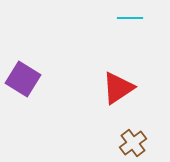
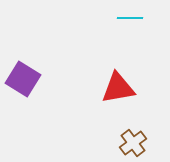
red triangle: rotated 24 degrees clockwise
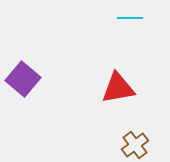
purple square: rotated 8 degrees clockwise
brown cross: moved 2 px right, 2 px down
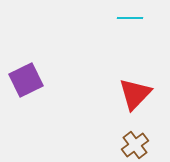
purple square: moved 3 px right, 1 px down; rotated 24 degrees clockwise
red triangle: moved 17 px right, 6 px down; rotated 36 degrees counterclockwise
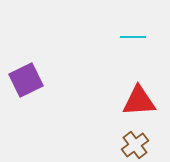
cyan line: moved 3 px right, 19 px down
red triangle: moved 4 px right, 7 px down; rotated 42 degrees clockwise
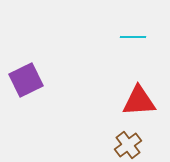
brown cross: moved 7 px left
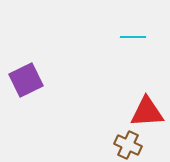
red triangle: moved 8 px right, 11 px down
brown cross: rotated 28 degrees counterclockwise
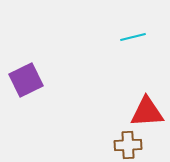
cyan line: rotated 15 degrees counterclockwise
brown cross: rotated 28 degrees counterclockwise
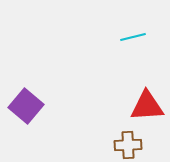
purple square: moved 26 px down; rotated 24 degrees counterclockwise
red triangle: moved 6 px up
